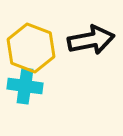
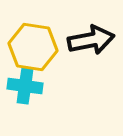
yellow hexagon: moved 2 px right, 1 px up; rotated 12 degrees counterclockwise
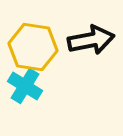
cyan cross: rotated 24 degrees clockwise
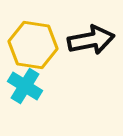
yellow hexagon: moved 2 px up
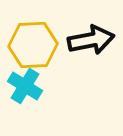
yellow hexagon: rotated 12 degrees counterclockwise
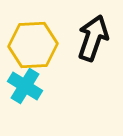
black arrow: moved 2 px right, 2 px up; rotated 60 degrees counterclockwise
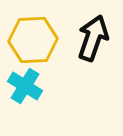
yellow hexagon: moved 5 px up
